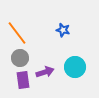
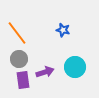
gray circle: moved 1 px left, 1 px down
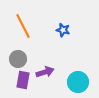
orange line: moved 6 px right, 7 px up; rotated 10 degrees clockwise
gray circle: moved 1 px left
cyan circle: moved 3 px right, 15 px down
purple rectangle: rotated 18 degrees clockwise
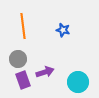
orange line: rotated 20 degrees clockwise
purple rectangle: rotated 30 degrees counterclockwise
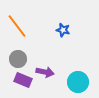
orange line: moved 6 px left; rotated 30 degrees counterclockwise
purple arrow: rotated 30 degrees clockwise
purple rectangle: rotated 48 degrees counterclockwise
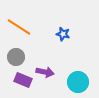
orange line: moved 2 px right, 1 px down; rotated 20 degrees counterclockwise
blue star: moved 4 px down
gray circle: moved 2 px left, 2 px up
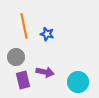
orange line: moved 5 px right, 1 px up; rotated 45 degrees clockwise
blue star: moved 16 px left
purple rectangle: rotated 54 degrees clockwise
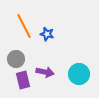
orange line: rotated 15 degrees counterclockwise
gray circle: moved 2 px down
cyan circle: moved 1 px right, 8 px up
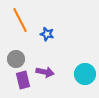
orange line: moved 4 px left, 6 px up
cyan circle: moved 6 px right
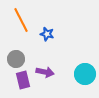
orange line: moved 1 px right
